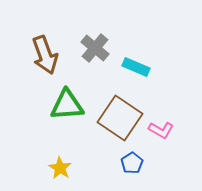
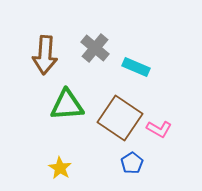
brown arrow: rotated 24 degrees clockwise
pink L-shape: moved 2 px left, 1 px up
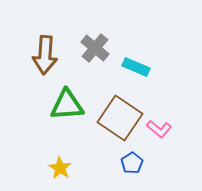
pink L-shape: rotated 10 degrees clockwise
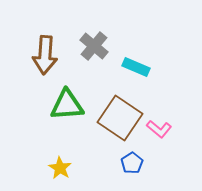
gray cross: moved 1 px left, 2 px up
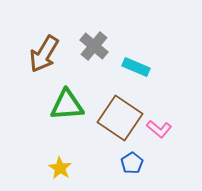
brown arrow: moved 1 px left, 1 px up; rotated 27 degrees clockwise
